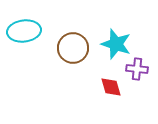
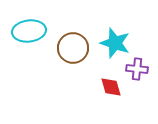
cyan ellipse: moved 5 px right
cyan star: moved 1 px left, 1 px up
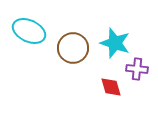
cyan ellipse: rotated 32 degrees clockwise
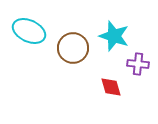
cyan star: moved 1 px left, 7 px up
purple cross: moved 1 px right, 5 px up
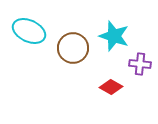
purple cross: moved 2 px right
red diamond: rotated 45 degrees counterclockwise
